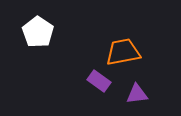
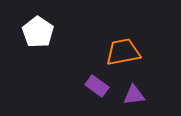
purple rectangle: moved 2 px left, 5 px down
purple triangle: moved 3 px left, 1 px down
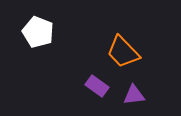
white pentagon: rotated 12 degrees counterclockwise
orange trapezoid: rotated 123 degrees counterclockwise
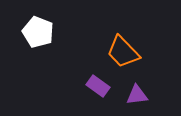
purple rectangle: moved 1 px right
purple triangle: moved 3 px right
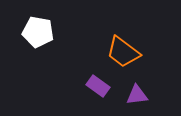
white pentagon: rotated 12 degrees counterclockwise
orange trapezoid: rotated 9 degrees counterclockwise
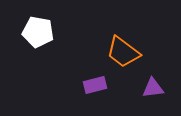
purple rectangle: moved 3 px left, 1 px up; rotated 50 degrees counterclockwise
purple triangle: moved 16 px right, 7 px up
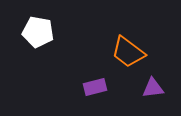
orange trapezoid: moved 5 px right
purple rectangle: moved 2 px down
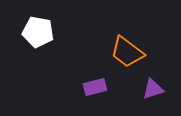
orange trapezoid: moved 1 px left
purple triangle: moved 1 px down; rotated 10 degrees counterclockwise
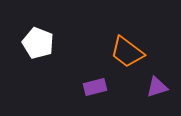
white pentagon: moved 11 px down; rotated 12 degrees clockwise
purple triangle: moved 4 px right, 2 px up
